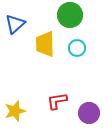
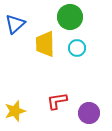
green circle: moved 2 px down
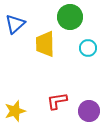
cyan circle: moved 11 px right
purple circle: moved 2 px up
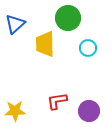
green circle: moved 2 px left, 1 px down
yellow star: rotated 15 degrees clockwise
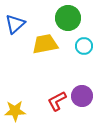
yellow trapezoid: rotated 80 degrees clockwise
cyan circle: moved 4 px left, 2 px up
red L-shape: rotated 20 degrees counterclockwise
purple circle: moved 7 px left, 15 px up
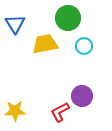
blue triangle: rotated 20 degrees counterclockwise
red L-shape: moved 3 px right, 11 px down
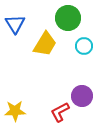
yellow trapezoid: rotated 132 degrees clockwise
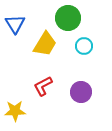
purple circle: moved 1 px left, 4 px up
red L-shape: moved 17 px left, 26 px up
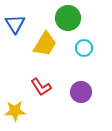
cyan circle: moved 2 px down
red L-shape: moved 2 px left, 1 px down; rotated 95 degrees counterclockwise
